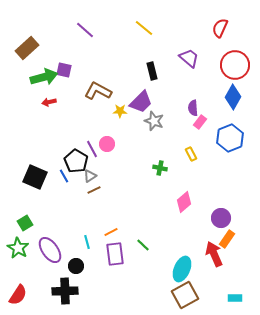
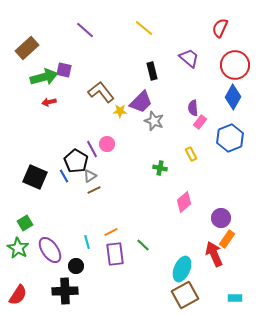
brown L-shape at (98, 91): moved 3 px right, 1 px down; rotated 24 degrees clockwise
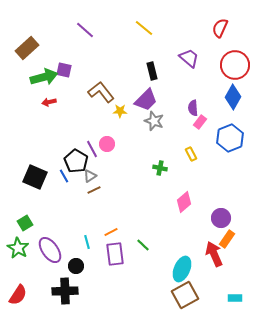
purple trapezoid at (141, 102): moved 5 px right, 2 px up
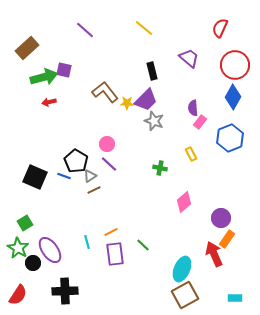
brown L-shape at (101, 92): moved 4 px right
yellow star at (120, 111): moved 7 px right, 8 px up
purple line at (92, 149): moved 17 px right, 15 px down; rotated 18 degrees counterclockwise
blue line at (64, 176): rotated 40 degrees counterclockwise
black circle at (76, 266): moved 43 px left, 3 px up
